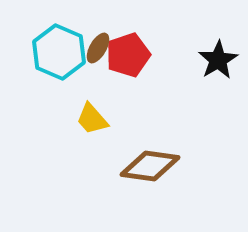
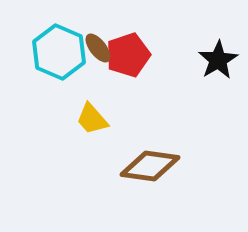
brown ellipse: rotated 68 degrees counterclockwise
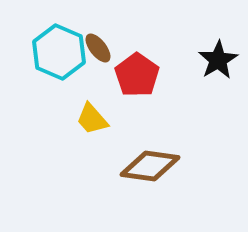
red pentagon: moved 9 px right, 20 px down; rotated 18 degrees counterclockwise
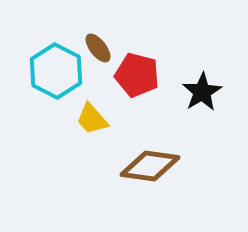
cyan hexagon: moved 3 px left, 19 px down; rotated 4 degrees clockwise
black star: moved 16 px left, 32 px down
red pentagon: rotated 21 degrees counterclockwise
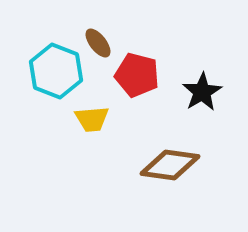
brown ellipse: moved 5 px up
cyan hexagon: rotated 6 degrees counterclockwise
yellow trapezoid: rotated 54 degrees counterclockwise
brown diamond: moved 20 px right, 1 px up
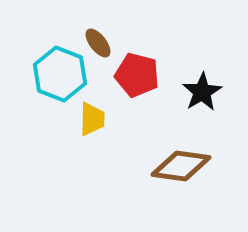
cyan hexagon: moved 4 px right, 3 px down
yellow trapezoid: rotated 84 degrees counterclockwise
brown diamond: moved 11 px right, 1 px down
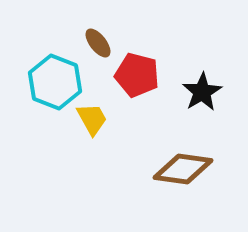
cyan hexagon: moved 5 px left, 8 px down
yellow trapezoid: rotated 30 degrees counterclockwise
brown diamond: moved 2 px right, 3 px down
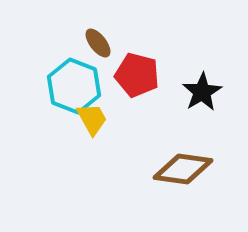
cyan hexagon: moved 19 px right, 4 px down
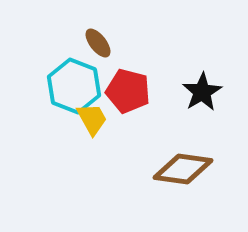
red pentagon: moved 9 px left, 16 px down
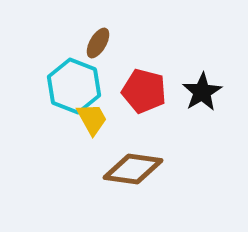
brown ellipse: rotated 68 degrees clockwise
red pentagon: moved 16 px right
brown diamond: moved 50 px left
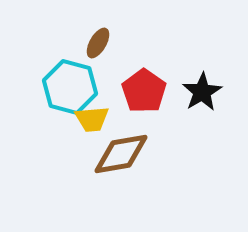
cyan hexagon: moved 4 px left, 1 px down; rotated 6 degrees counterclockwise
red pentagon: rotated 21 degrees clockwise
yellow trapezoid: rotated 114 degrees clockwise
brown diamond: moved 12 px left, 15 px up; rotated 18 degrees counterclockwise
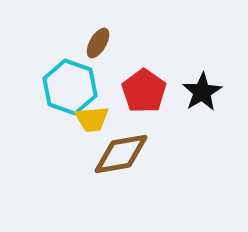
cyan hexagon: rotated 4 degrees clockwise
